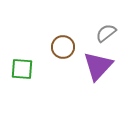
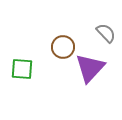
gray semicircle: rotated 85 degrees clockwise
purple triangle: moved 8 px left, 2 px down
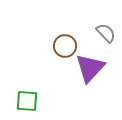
brown circle: moved 2 px right, 1 px up
green square: moved 5 px right, 32 px down
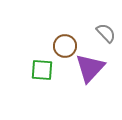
green square: moved 15 px right, 31 px up
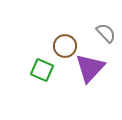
green square: rotated 20 degrees clockwise
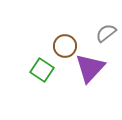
gray semicircle: rotated 85 degrees counterclockwise
green square: rotated 10 degrees clockwise
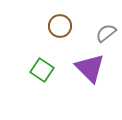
brown circle: moved 5 px left, 20 px up
purple triangle: rotated 28 degrees counterclockwise
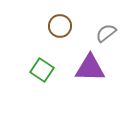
purple triangle: rotated 44 degrees counterclockwise
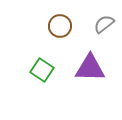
gray semicircle: moved 2 px left, 9 px up
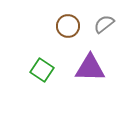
brown circle: moved 8 px right
